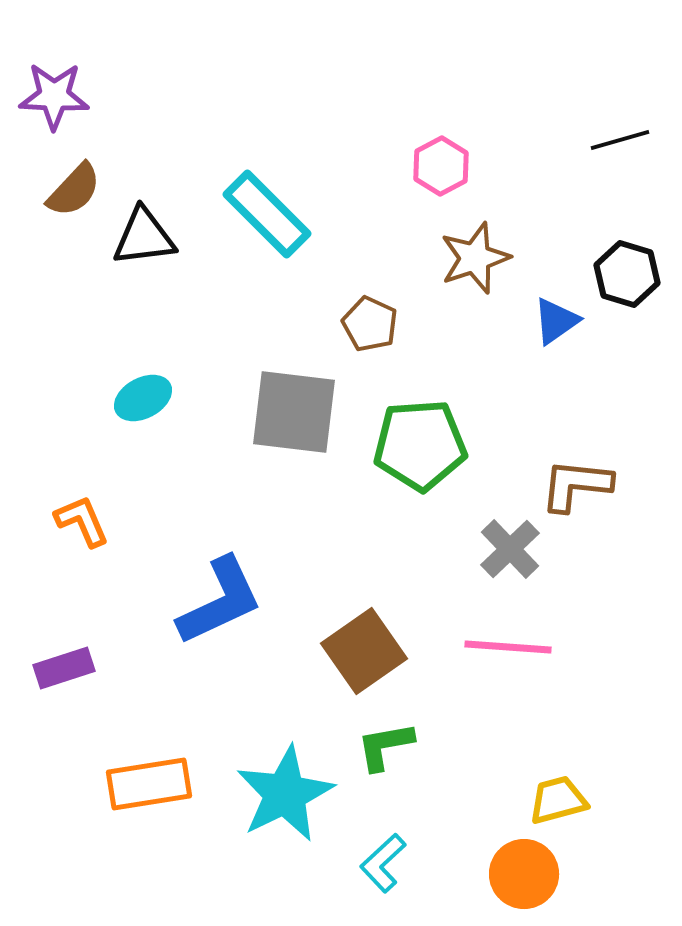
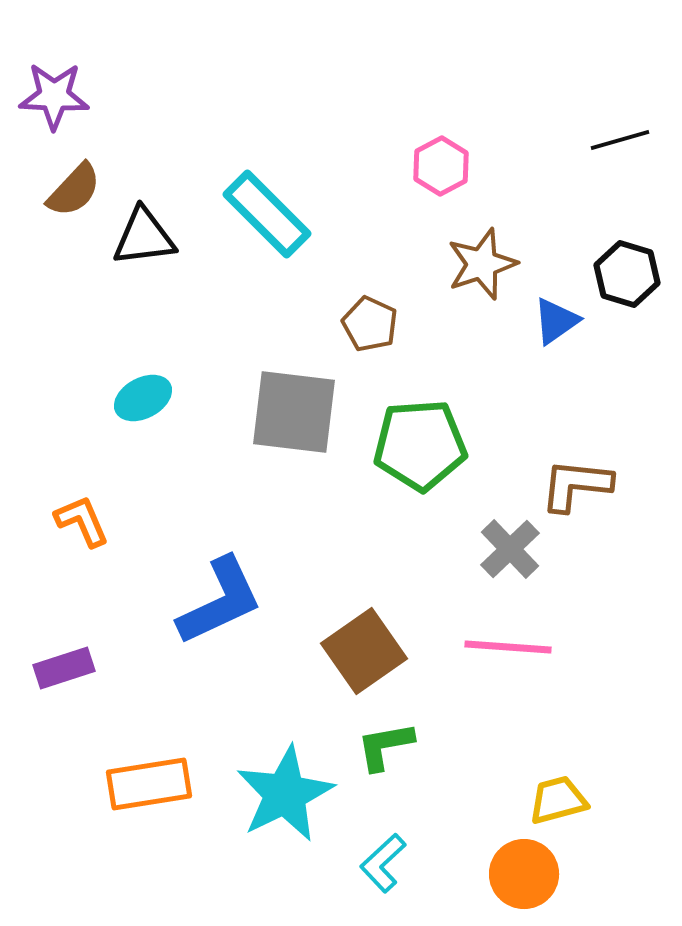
brown star: moved 7 px right, 6 px down
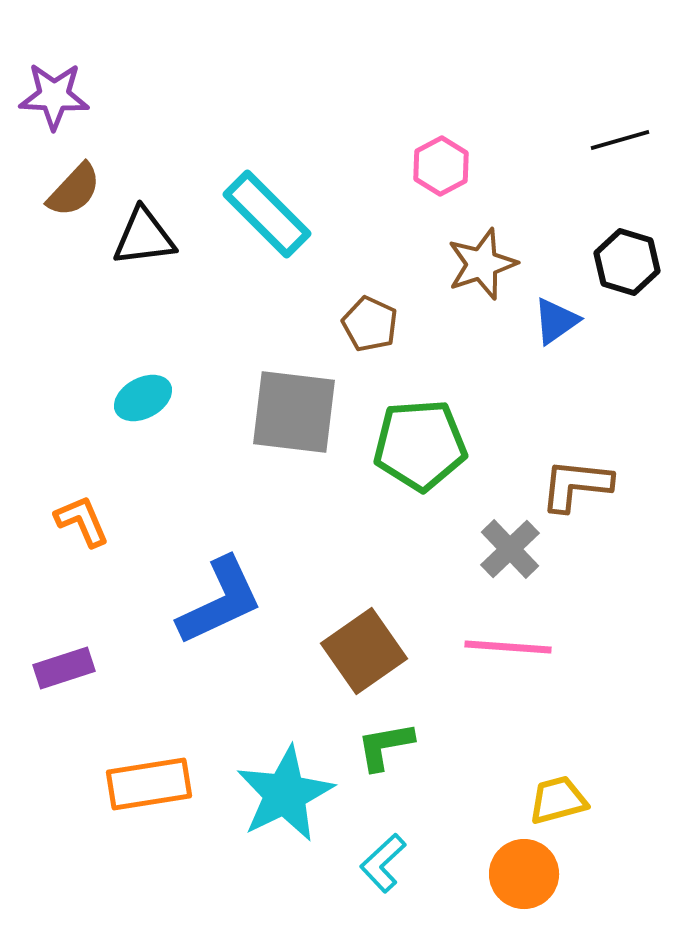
black hexagon: moved 12 px up
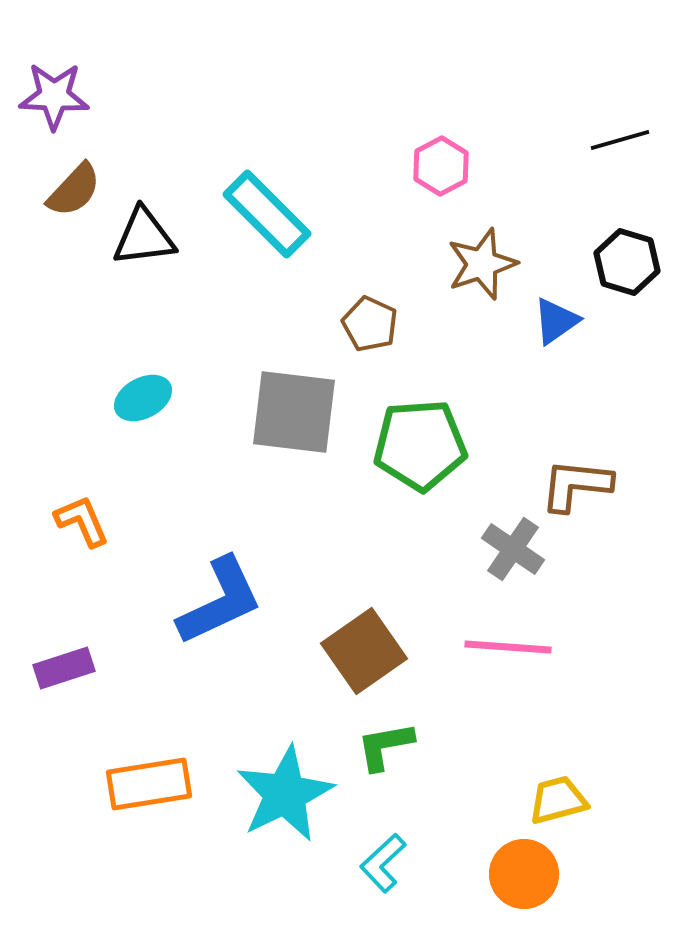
gray cross: moved 3 px right; rotated 12 degrees counterclockwise
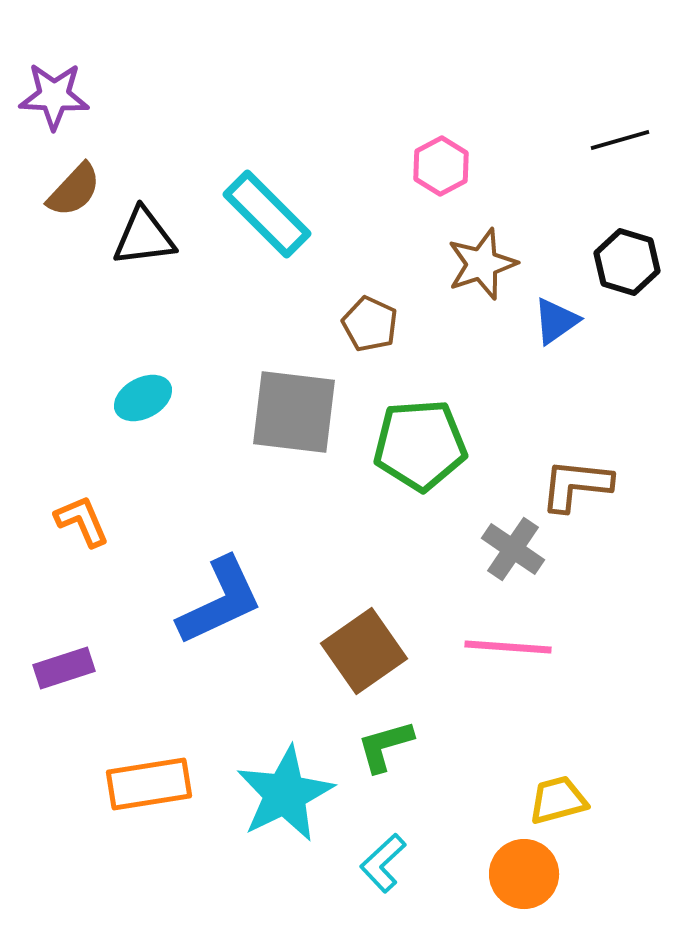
green L-shape: rotated 6 degrees counterclockwise
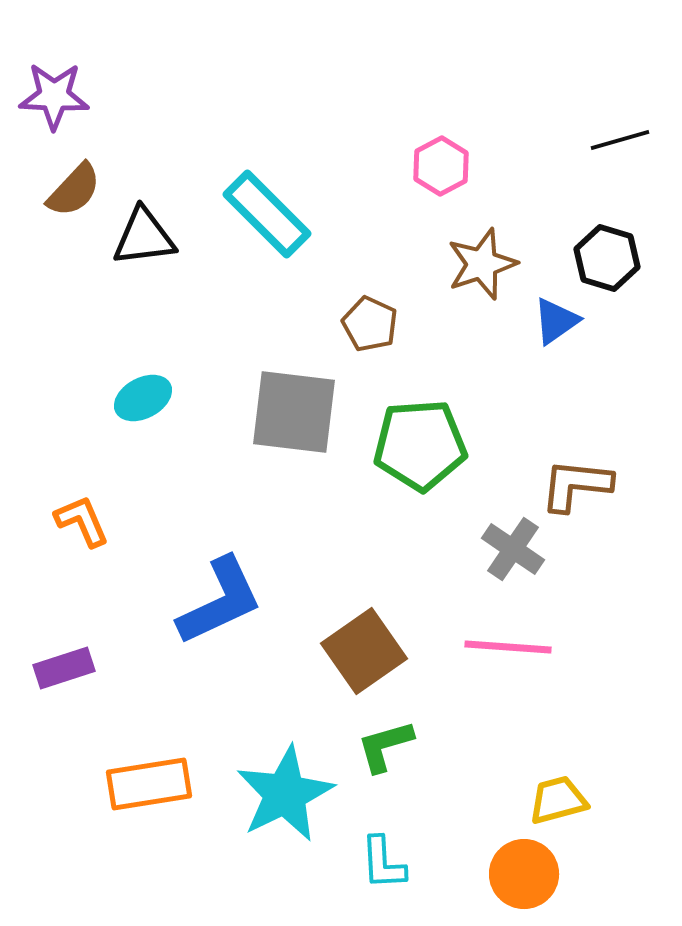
black hexagon: moved 20 px left, 4 px up
cyan L-shape: rotated 50 degrees counterclockwise
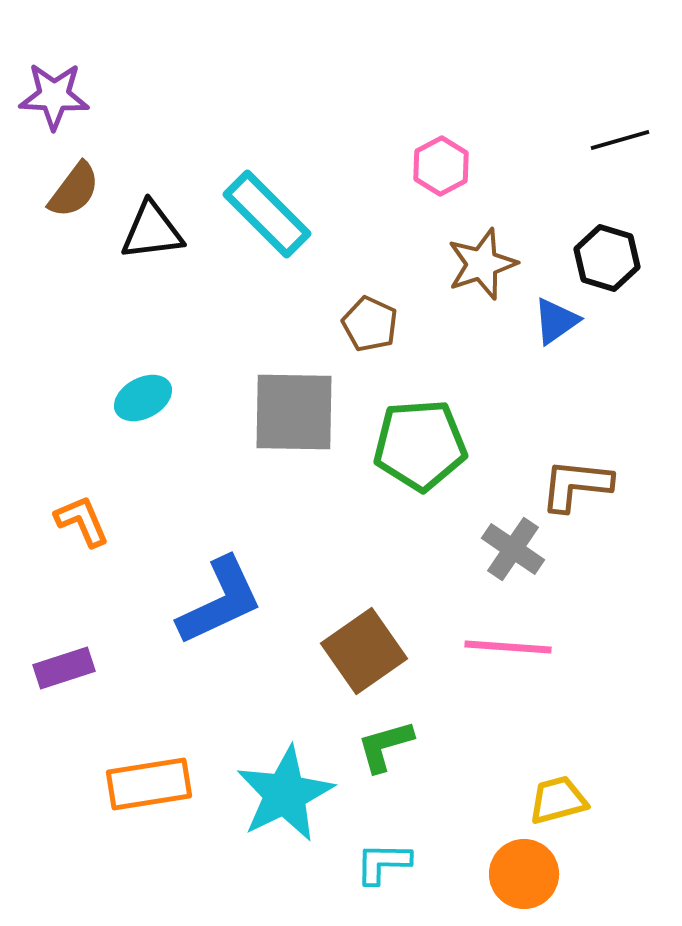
brown semicircle: rotated 6 degrees counterclockwise
black triangle: moved 8 px right, 6 px up
gray square: rotated 6 degrees counterclockwise
cyan L-shape: rotated 94 degrees clockwise
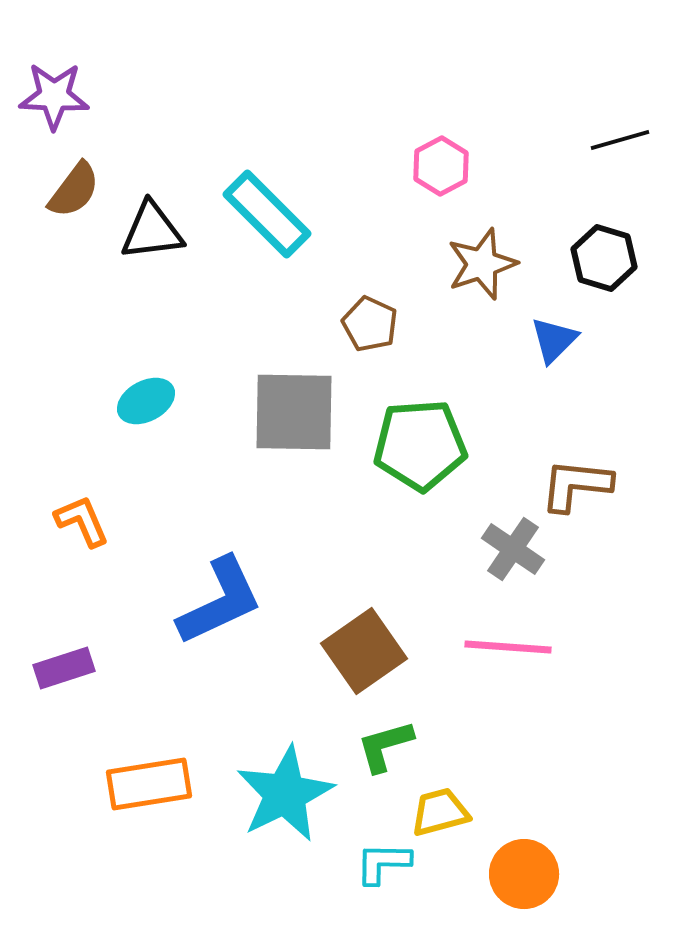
black hexagon: moved 3 px left
blue triangle: moved 2 px left, 19 px down; rotated 10 degrees counterclockwise
cyan ellipse: moved 3 px right, 3 px down
yellow trapezoid: moved 118 px left, 12 px down
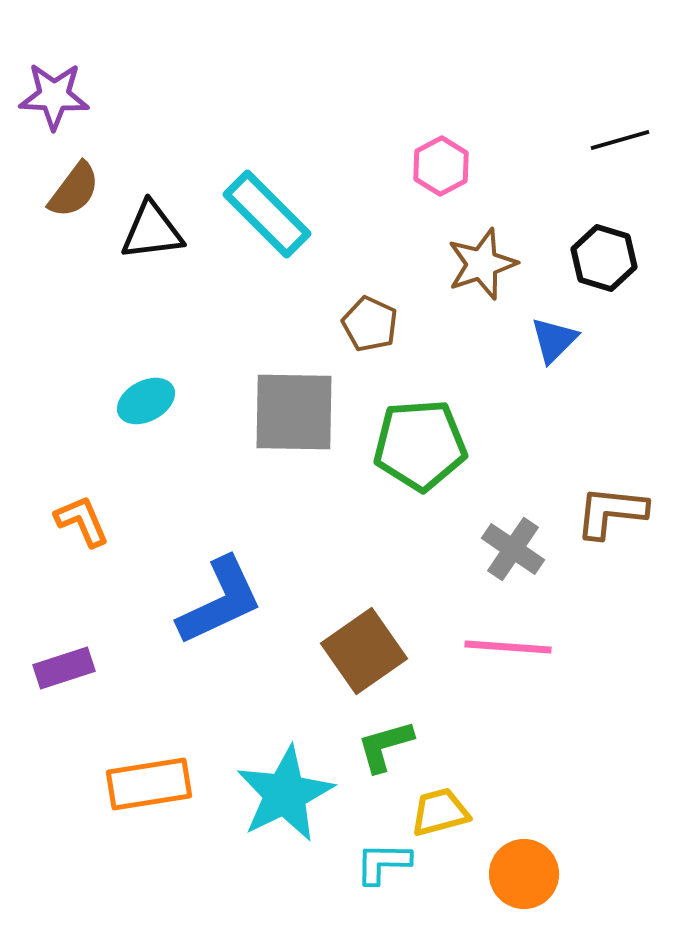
brown L-shape: moved 35 px right, 27 px down
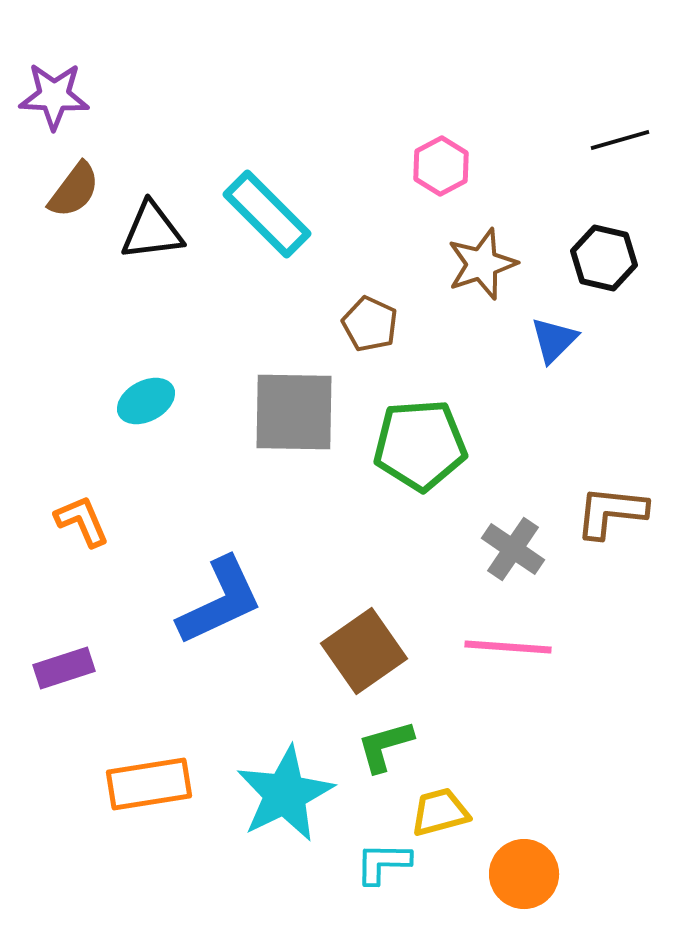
black hexagon: rotated 4 degrees counterclockwise
